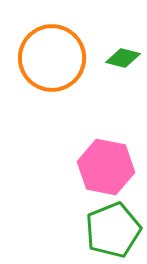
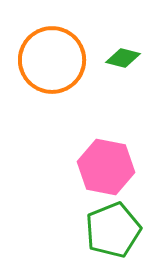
orange circle: moved 2 px down
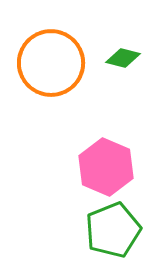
orange circle: moved 1 px left, 3 px down
pink hexagon: rotated 12 degrees clockwise
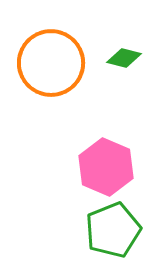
green diamond: moved 1 px right
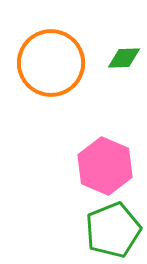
green diamond: rotated 16 degrees counterclockwise
pink hexagon: moved 1 px left, 1 px up
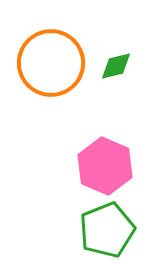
green diamond: moved 8 px left, 8 px down; rotated 12 degrees counterclockwise
green pentagon: moved 6 px left
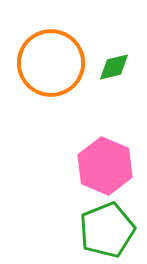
green diamond: moved 2 px left, 1 px down
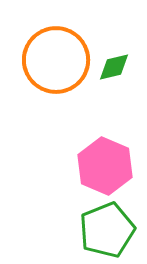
orange circle: moved 5 px right, 3 px up
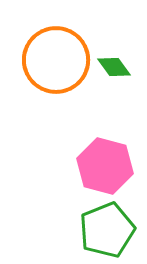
green diamond: rotated 68 degrees clockwise
pink hexagon: rotated 8 degrees counterclockwise
